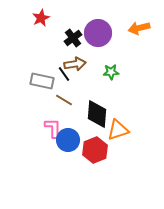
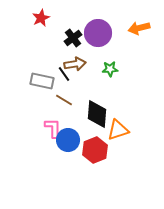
green star: moved 1 px left, 3 px up
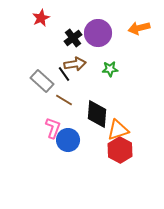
gray rectangle: rotated 30 degrees clockwise
pink L-shape: rotated 20 degrees clockwise
red hexagon: moved 25 px right; rotated 10 degrees counterclockwise
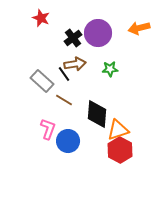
red star: rotated 24 degrees counterclockwise
pink L-shape: moved 5 px left, 1 px down
blue circle: moved 1 px down
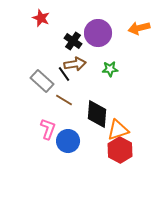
black cross: moved 3 px down; rotated 18 degrees counterclockwise
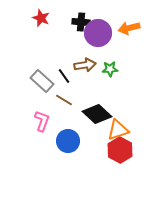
orange arrow: moved 10 px left
black cross: moved 8 px right, 19 px up; rotated 30 degrees counterclockwise
brown arrow: moved 10 px right, 1 px down
black line: moved 2 px down
black diamond: rotated 52 degrees counterclockwise
pink L-shape: moved 6 px left, 8 px up
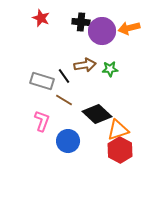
purple circle: moved 4 px right, 2 px up
gray rectangle: rotated 25 degrees counterclockwise
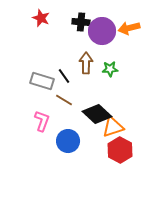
brown arrow: moved 1 px right, 2 px up; rotated 80 degrees counterclockwise
orange triangle: moved 5 px left, 3 px up
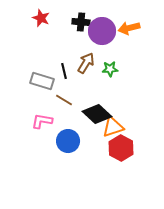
brown arrow: rotated 30 degrees clockwise
black line: moved 5 px up; rotated 21 degrees clockwise
pink L-shape: rotated 100 degrees counterclockwise
red hexagon: moved 1 px right, 2 px up
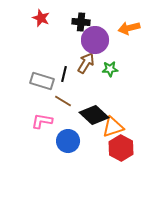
purple circle: moved 7 px left, 9 px down
black line: moved 3 px down; rotated 28 degrees clockwise
brown line: moved 1 px left, 1 px down
black diamond: moved 3 px left, 1 px down
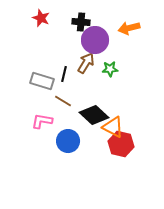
orange triangle: rotated 45 degrees clockwise
red hexagon: moved 4 px up; rotated 15 degrees counterclockwise
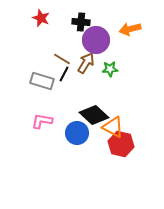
orange arrow: moved 1 px right, 1 px down
purple circle: moved 1 px right
black line: rotated 14 degrees clockwise
brown line: moved 1 px left, 42 px up
blue circle: moved 9 px right, 8 px up
